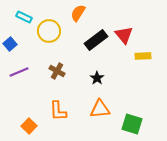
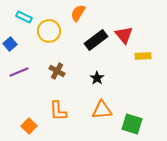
orange triangle: moved 2 px right, 1 px down
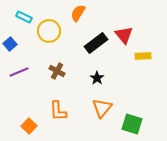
black rectangle: moved 3 px down
orange triangle: moved 2 px up; rotated 45 degrees counterclockwise
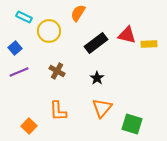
red triangle: moved 3 px right; rotated 36 degrees counterclockwise
blue square: moved 5 px right, 4 px down
yellow rectangle: moved 6 px right, 12 px up
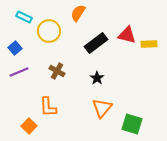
orange L-shape: moved 10 px left, 4 px up
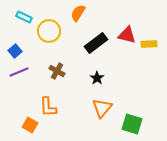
blue square: moved 3 px down
orange square: moved 1 px right, 1 px up; rotated 14 degrees counterclockwise
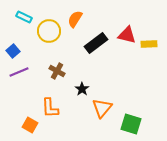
orange semicircle: moved 3 px left, 6 px down
blue square: moved 2 px left
black star: moved 15 px left, 11 px down
orange L-shape: moved 2 px right, 1 px down
green square: moved 1 px left
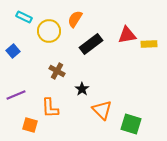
red triangle: rotated 24 degrees counterclockwise
black rectangle: moved 5 px left, 1 px down
purple line: moved 3 px left, 23 px down
orange triangle: moved 2 px down; rotated 25 degrees counterclockwise
orange square: rotated 14 degrees counterclockwise
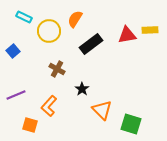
yellow rectangle: moved 1 px right, 14 px up
brown cross: moved 2 px up
orange L-shape: moved 1 px left, 2 px up; rotated 45 degrees clockwise
